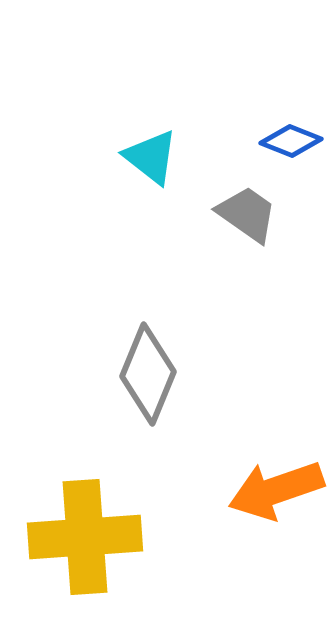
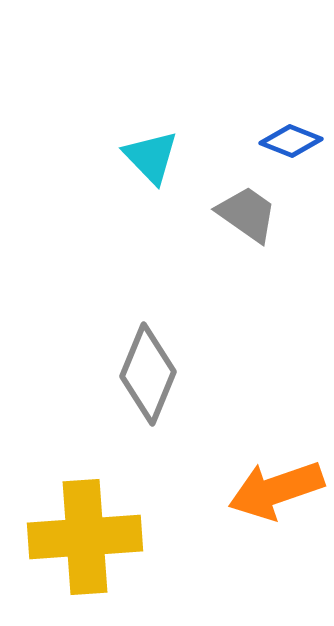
cyan triangle: rotated 8 degrees clockwise
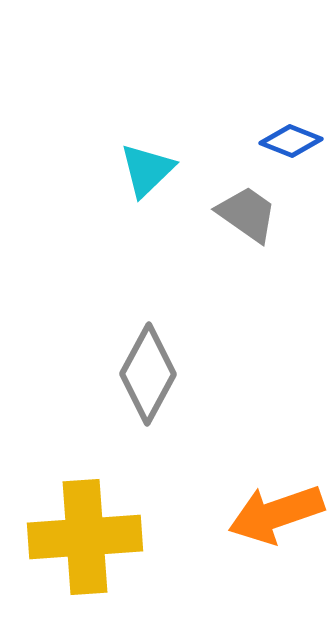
cyan triangle: moved 4 px left, 13 px down; rotated 30 degrees clockwise
gray diamond: rotated 6 degrees clockwise
orange arrow: moved 24 px down
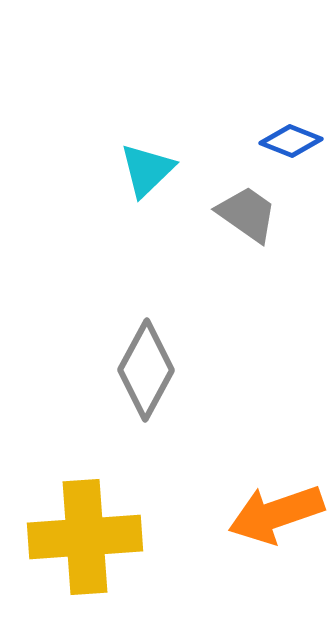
gray diamond: moved 2 px left, 4 px up
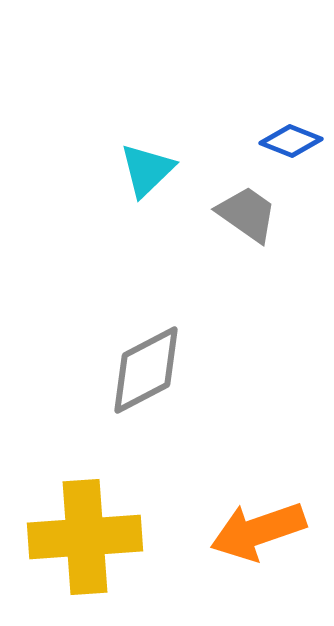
gray diamond: rotated 34 degrees clockwise
orange arrow: moved 18 px left, 17 px down
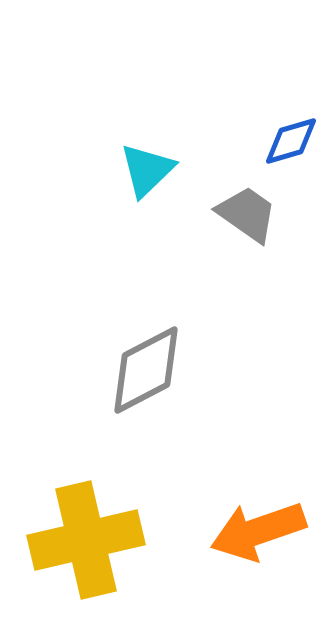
blue diamond: rotated 38 degrees counterclockwise
yellow cross: moved 1 px right, 3 px down; rotated 9 degrees counterclockwise
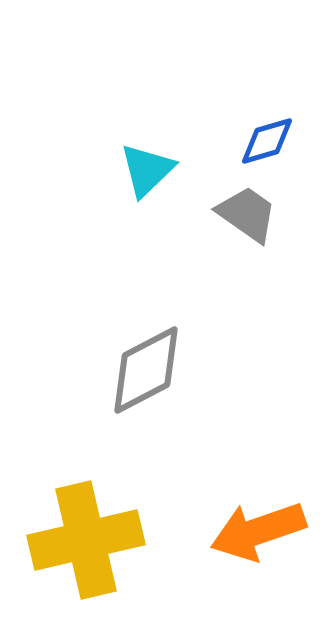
blue diamond: moved 24 px left
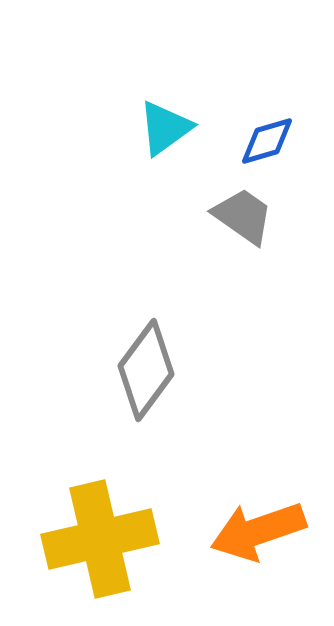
cyan triangle: moved 18 px right, 42 px up; rotated 8 degrees clockwise
gray trapezoid: moved 4 px left, 2 px down
gray diamond: rotated 26 degrees counterclockwise
yellow cross: moved 14 px right, 1 px up
